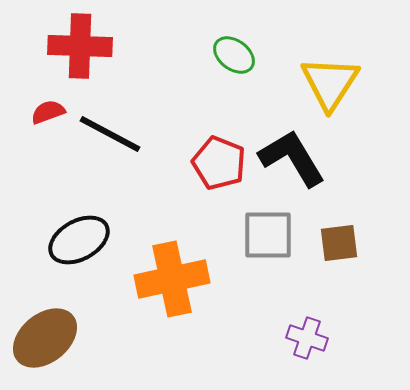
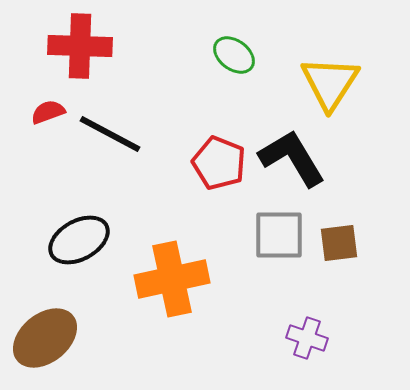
gray square: moved 11 px right
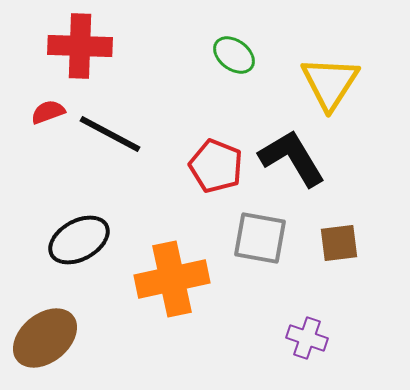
red pentagon: moved 3 px left, 3 px down
gray square: moved 19 px left, 3 px down; rotated 10 degrees clockwise
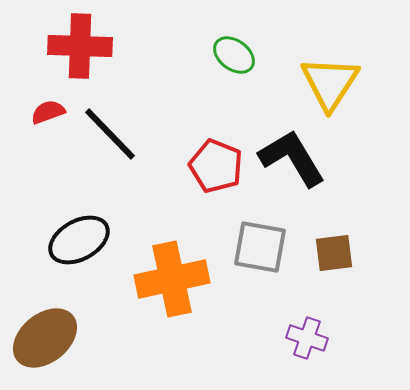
black line: rotated 18 degrees clockwise
gray square: moved 9 px down
brown square: moved 5 px left, 10 px down
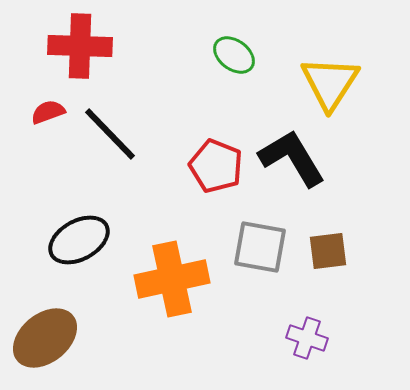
brown square: moved 6 px left, 2 px up
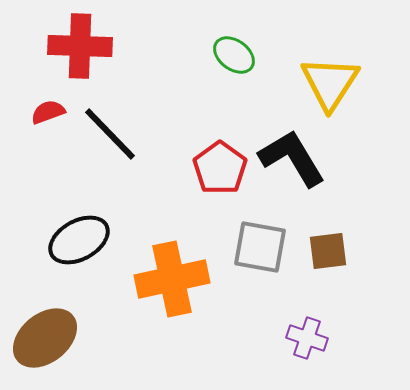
red pentagon: moved 4 px right, 2 px down; rotated 14 degrees clockwise
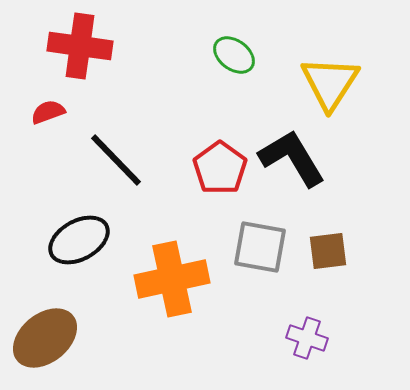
red cross: rotated 6 degrees clockwise
black line: moved 6 px right, 26 px down
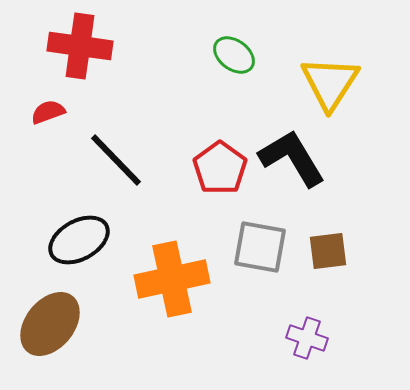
brown ellipse: moved 5 px right, 14 px up; rotated 12 degrees counterclockwise
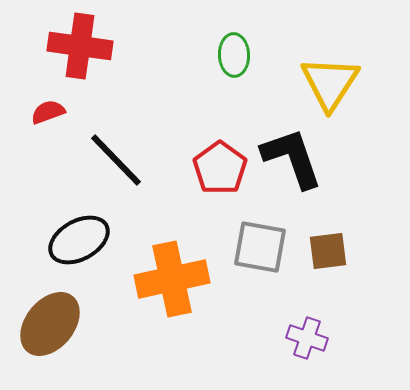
green ellipse: rotated 51 degrees clockwise
black L-shape: rotated 12 degrees clockwise
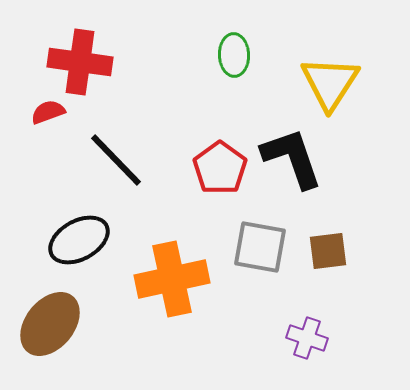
red cross: moved 16 px down
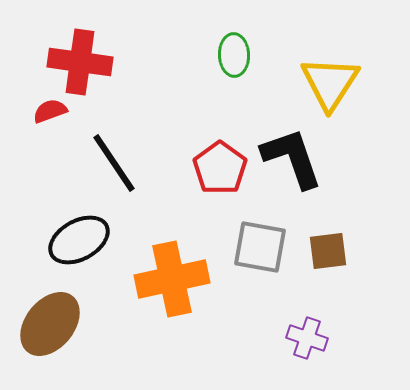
red semicircle: moved 2 px right, 1 px up
black line: moved 2 px left, 3 px down; rotated 10 degrees clockwise
